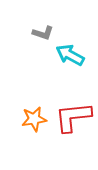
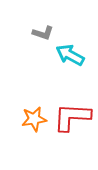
red L-shape: moved 1 px left; rotated 9 degrees clockwise
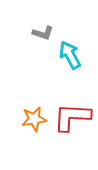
cyan arrow: rotated 32 degrees clockwise
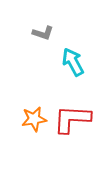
cyan arrow: moved 3 px right, 7 px down
red L-shape: moved 2 px down
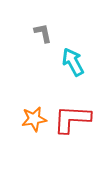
gray L-shape: rotated 120 degrees counterclockwise
